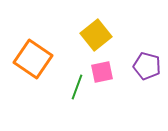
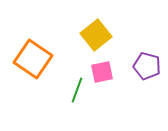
green line: moved 3 px down
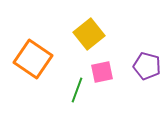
yellow square: moved 7 px left, 1 px up
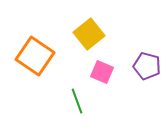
orange square: moved 2 px right, 3 px up
pink square: rotated 35 degrees clockwise
green line: moved 11 px down; rotated 40 degrees counterclockwise
